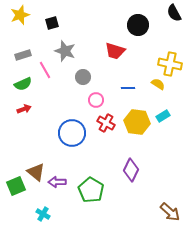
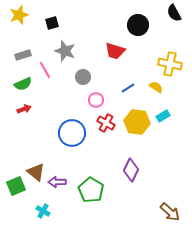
yellow star: moved 1 px left
yellow semicircle: moved 2 px left, 3 px down
blue line: rotated 32 degrees counterclockwise
cyan cross: moved 3 px up
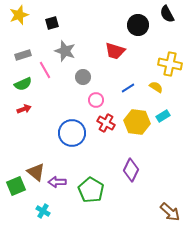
black semicircle: moved 7 px left, 1 px down
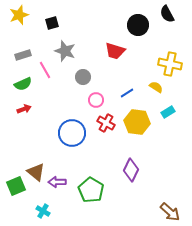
blue line: moved 1 px left, 5 px down
cyan rectangle: moved 5 px right, 4 px up
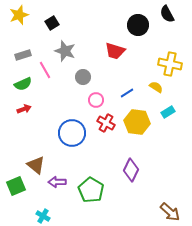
black square: rotated 16 degrees counterclockwise
brown triangle: moved 7 px up
cyan cross: moved 5 px down
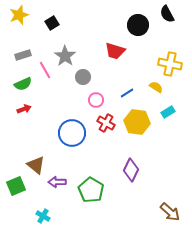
gray star: moved 5 px down; rotated 15 degrees clockwise
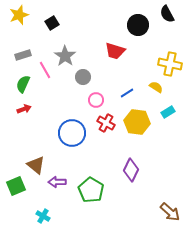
green semicircle: rotated 138 degrees clockwise
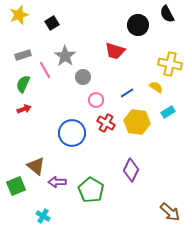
brown triangle: moved 1 px down
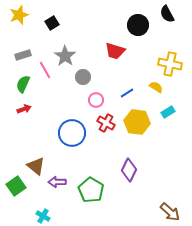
purple diamond: moved 2 px left
green square: rotated 12 degrees counterclockwise
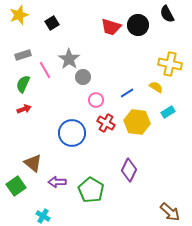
red trapezoid: moved 4 px left, 24 px up
gray star: moved 4 px right, 3 px down
brown triangle: moved 3 px left, 3 px up
